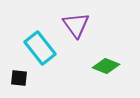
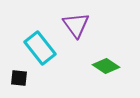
green diamond: rotated 12 degrees clockwise
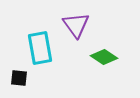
cyan rectangle: rotated 28 degrees clockwise
green diamond: moved 2 px left, 9 px up
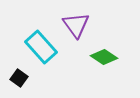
cyan rectangle: moved 1 px right, 1 px up; rotated 32 degrees counterclockwise
black square: rotated 30 degrees clockwise
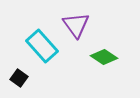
cyan rectangle: moved 1 px right, 1 px up
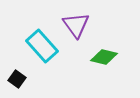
green diamond: rotated 20 degrees counterclockwise
black square: moved 2 px left, 1 px down
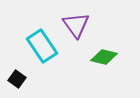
cyan rectangle: rotated 8 degrees clockwise
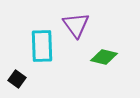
cyan rectangle: rotated 32 degrees clockwise
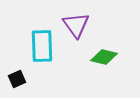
black square: rotated 30 degrees clockwise
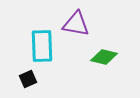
purple triangle: moved 1 px up; rotated 44 degrees counterclockwise
black square: moved 11 px right
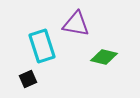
cyan rectangle: rotated 16 degrees counterclockwise
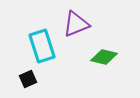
purple triangle: rotated 32 degrees counterclockwise
